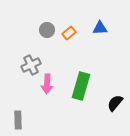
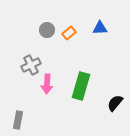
gray rectangle: rotated 12 degrees clockwise
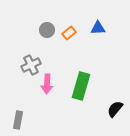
blue triangle: moved 2 px left
black semicircle: moved 6 px down
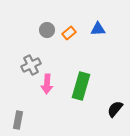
blue triangle: moved 1 px down
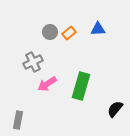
gray circle: moved 3 px right, 2 px down
gray cross: moved 2 px right, 3 px up
pink arrow: rotated 54 degrees clockwise
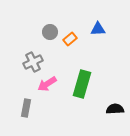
orange rectangle: moved 1 px right, 6 px down
green rectangle: moved 1 px right, 2 px up
black semicircle: rotated 48 degrees clockwise
gray rectangle: moved 8 px right, 12 px up
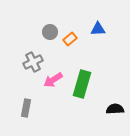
pink arrow: moved 6 px right, 4 px up
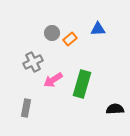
gray circle: moved 2 px right, 1 px down
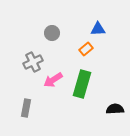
orange rectangle: moved 16 px right, 10 px down
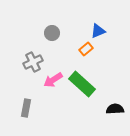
blue triangle: moved 2 px down; rotated 21 degrees counterclockwise
green rectangle: rotated 64 degrees counterclockwise
